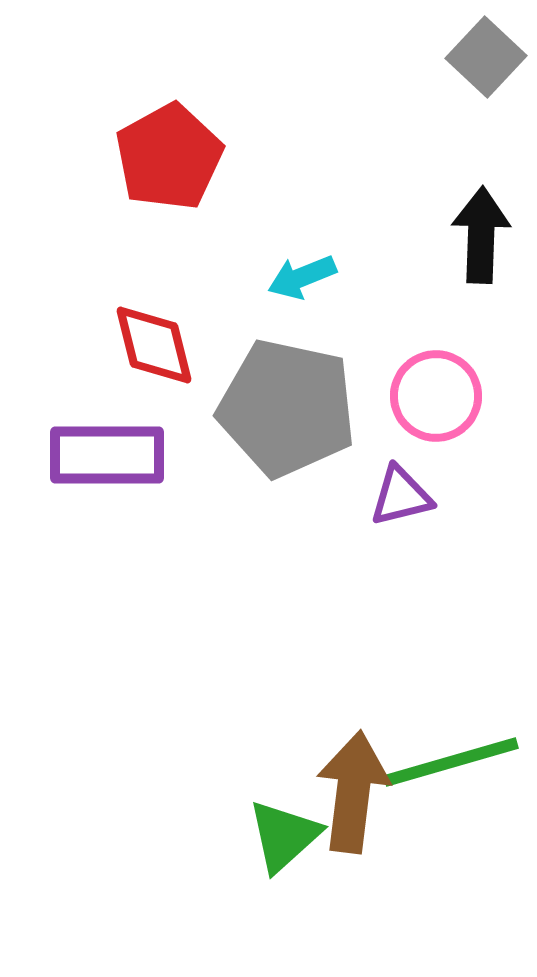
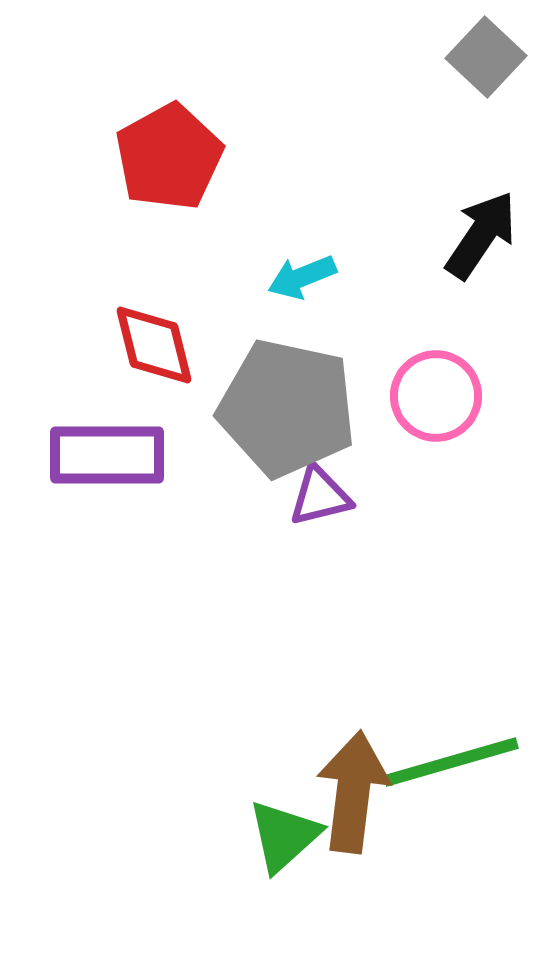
black arrow: rotated 32 degrees clockwise
purple triangle: moved 81 px left
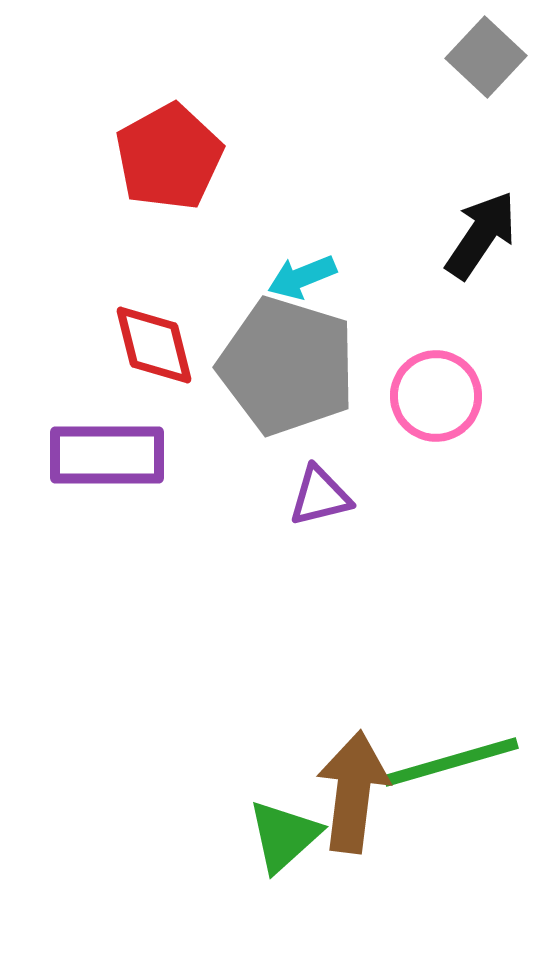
gray pentagon: moved 42 px up; rotated 5 degrees clockwise
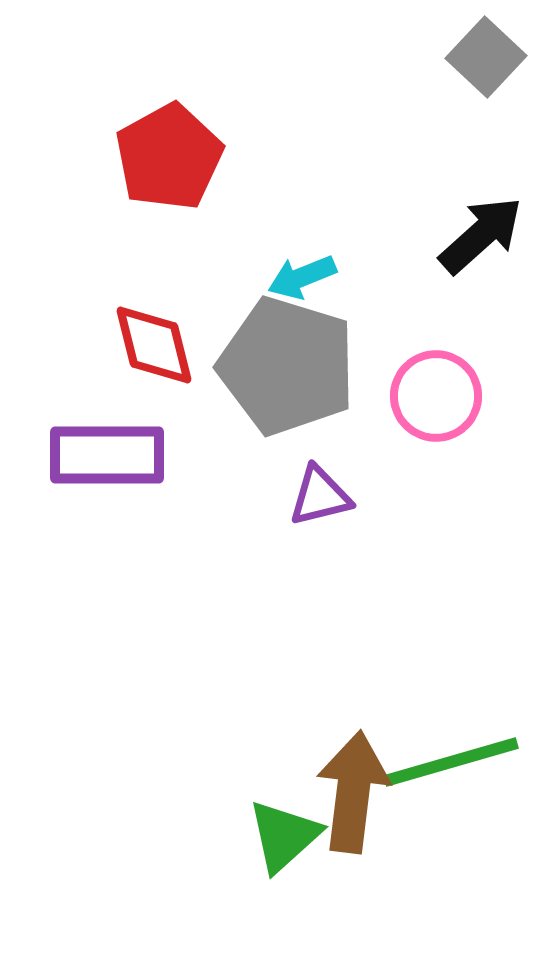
black arrow: rotated 14 degrees clockwise
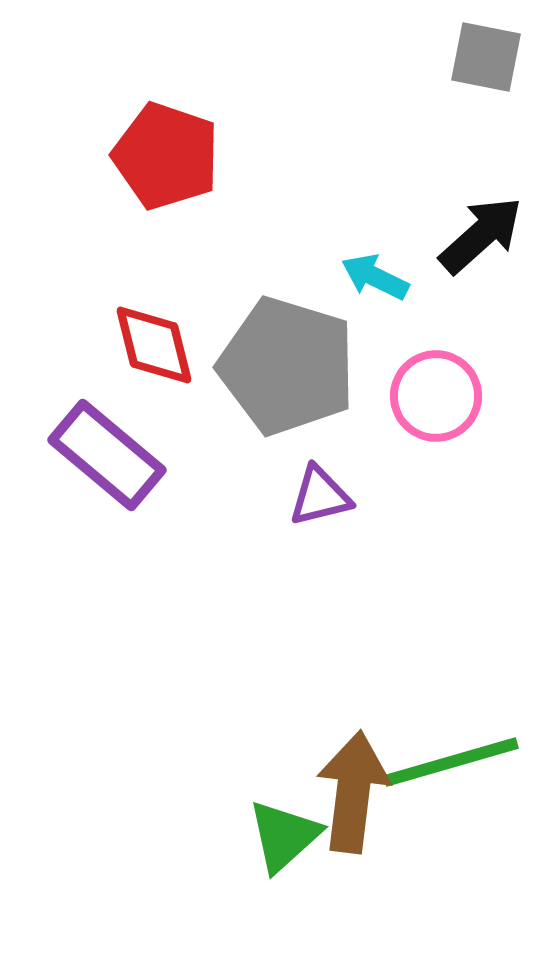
gray square: rotated 32 degrees counterclockwise
red pentagon: moved 3 px left, 1 px up; rotated 24 degrees counterclockwise
cyan arrow: moved 73 px right; rotated 48 degrees clockwise
purple rectangle: rotated 40 degrees clockwise
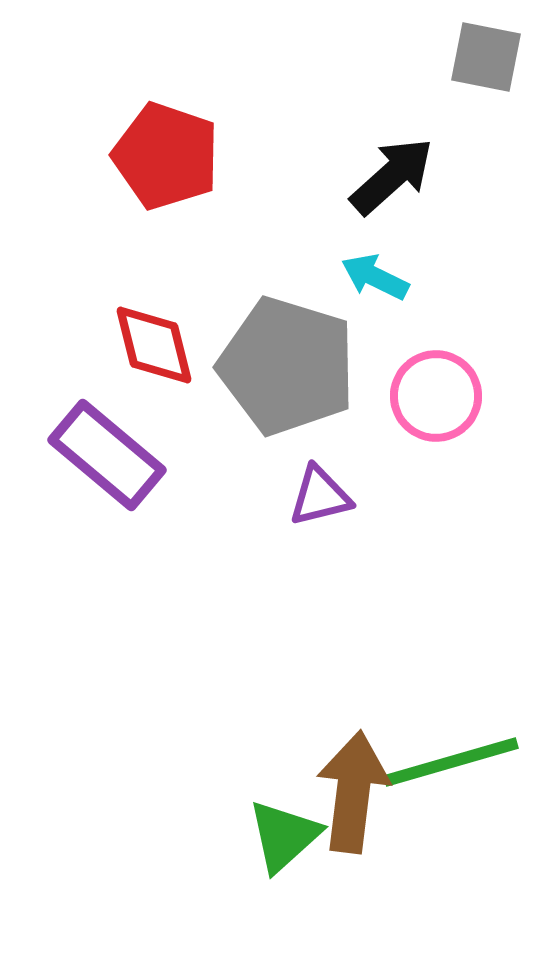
black arrow: moved 89 px left, 59 px up
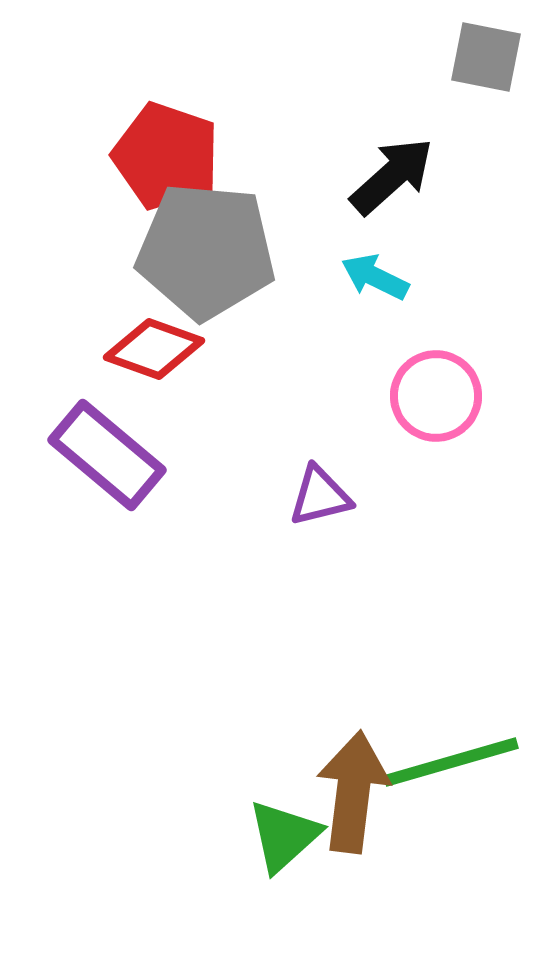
red diamond: moved 4 px down; rotated 56 degrees counterclockwise
gray pentagon: moved 81 px left, 115 px up; rotated 12 degrees counterclockwise
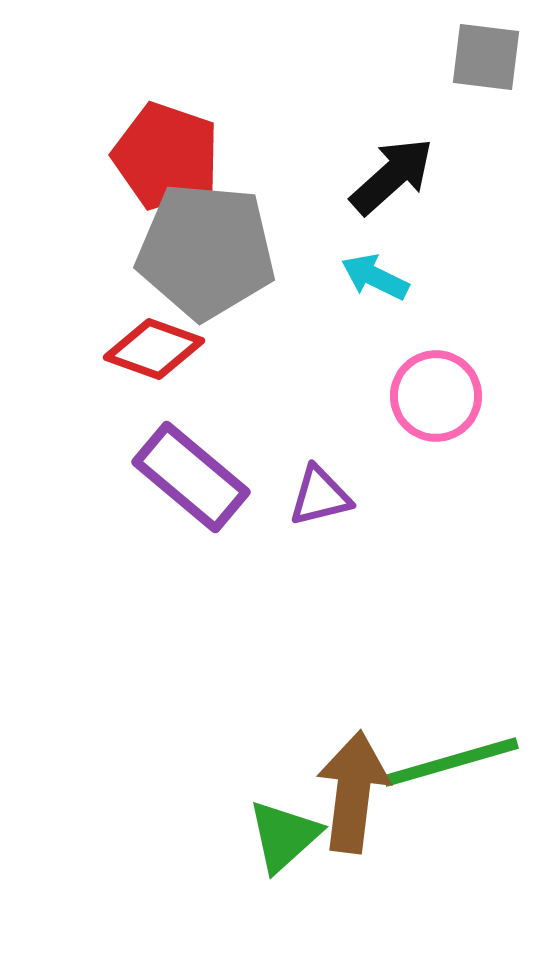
gray square: rotated 4 degrees counterclockwise
purple rectangle: moved 84 px right, 22 px down
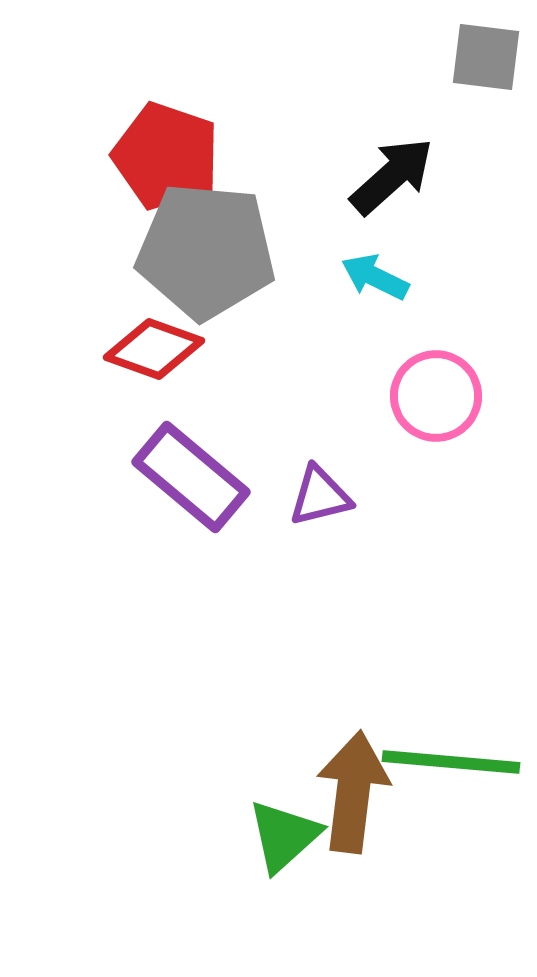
green line: rotated 21 degrees clockwise
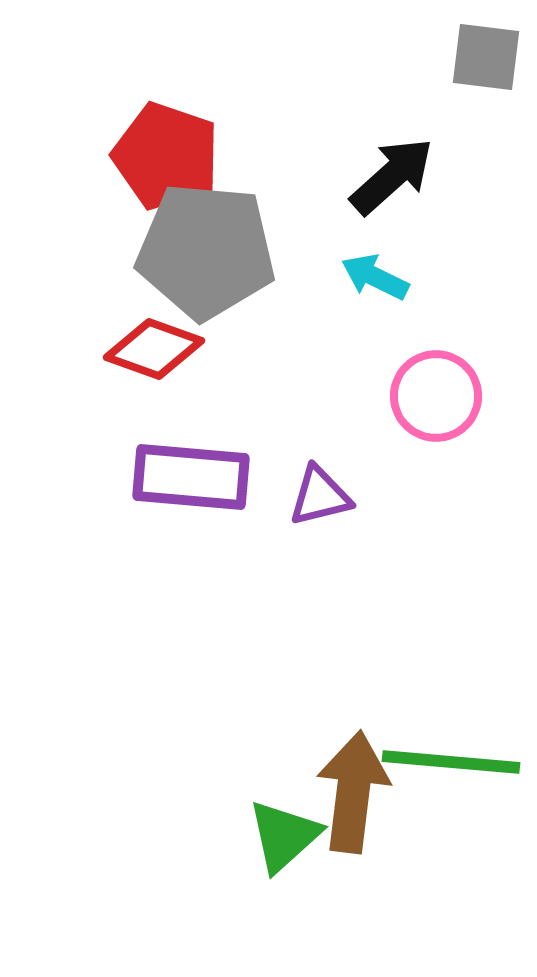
purple rectangle: rotated 35 degrees counterclockwise
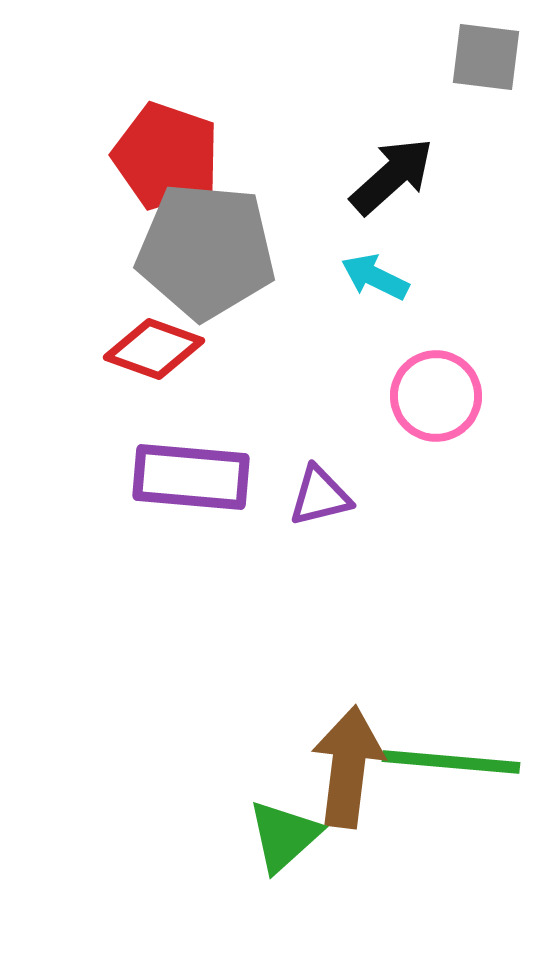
brown arrow: moved 5 px left, 25 px up
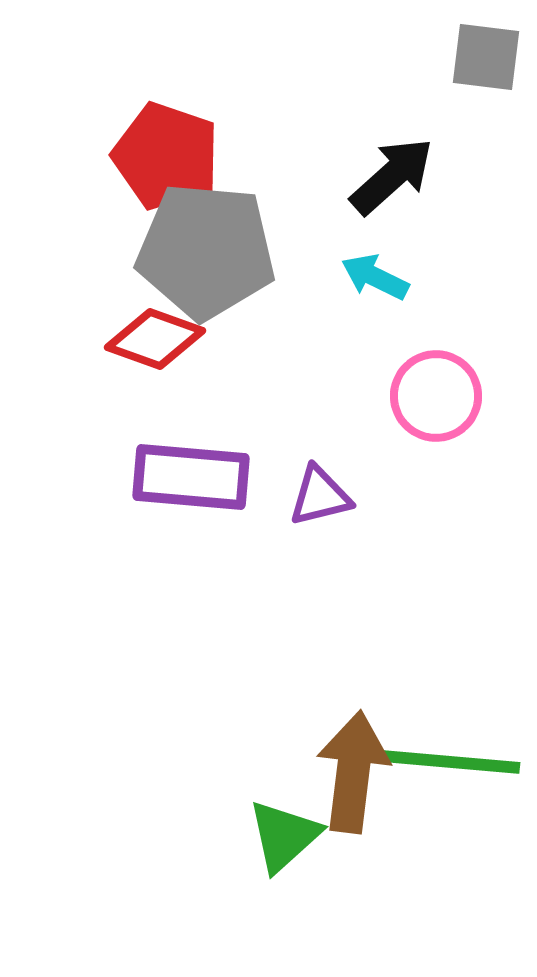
red diamond: moved 1 px right, 10 px up
brown arrow: moved 5 px right, 5 px down
